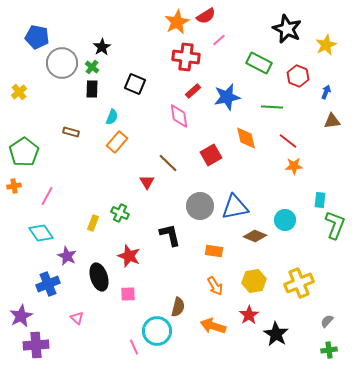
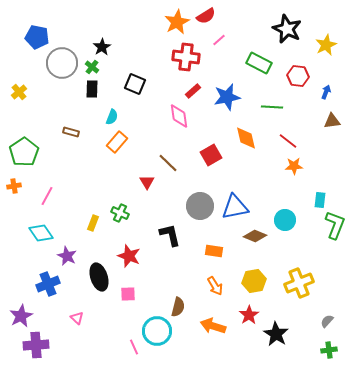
red hexagon at (298, 76): rotated 15 degrees counterclockwise
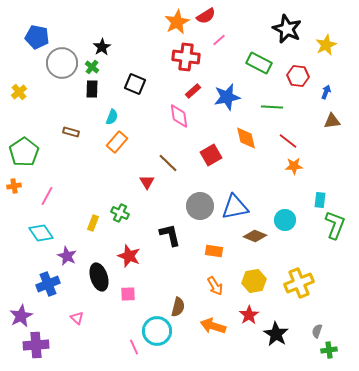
gray semicircle at (327, 321): moved 10 px left, 10 px down; rotated 24 degrees counterclockwise
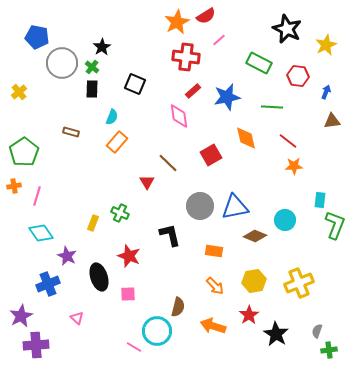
pink line at (47, 196): moved 10 px left; rotated 12 degrees counterclockwise
orange arrow at (215, 286): rotated 12 degrees counterclockwise
pink line at (134, 347): rotated 35 degrees counterclockwise
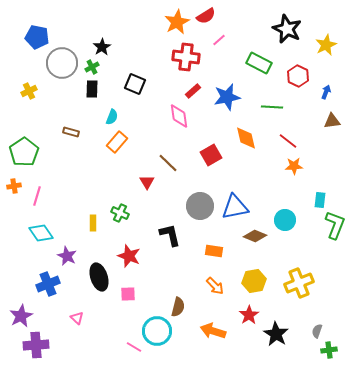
green cross at (92, 67): rotated 24 degrees clockwise
red hexagon at (298, 76): rotated 20 degrees clockwise
yellow cross at (19, 92): moved 10 px right, 1 px up; rotated 14 degrees clockwise
yellow rectangle at (93, 223): rotated 21 degrees counterclockwise
orange arrow at (213, 326): moved 5 px down
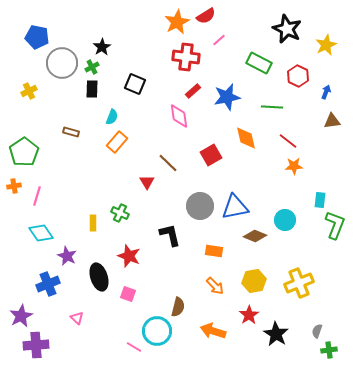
pink square at (128, 294): rotated 21 degrees clockwise
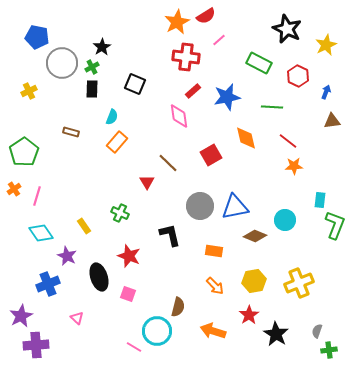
orange cross at (14, 186): moved 3 px down; rotated 24 degrees counterclockwise
yellow rectangle at (93, 223): moved 9 px left, 3 px down; rotated 35 degrees counterclockwise
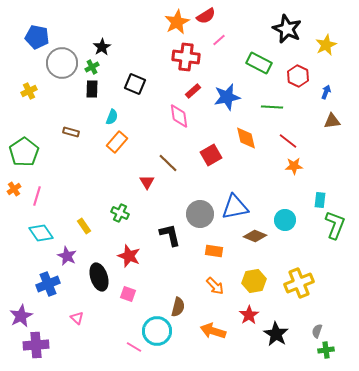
gray circle at (200, 206): moved 8 px down
green cross at (329, 350): moved 3 px left
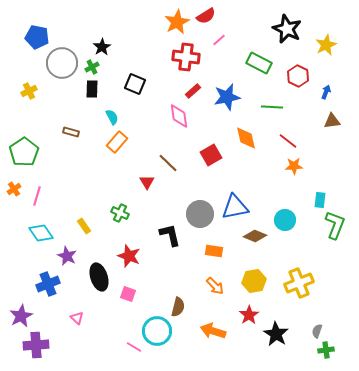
cyan semicircle at (112, 117): rotated 49 degrees counterclockwise
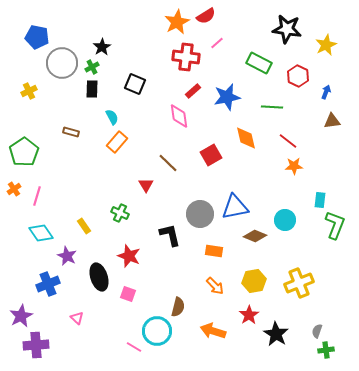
black star at (287, 29): rotated 16 degrees counterclockwise
pink line at (219, 40): moved 2 px left, 3 px down
red triangle at (147, 182): moved 1 px left, 3 px down
